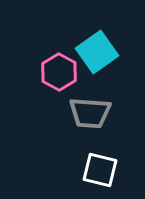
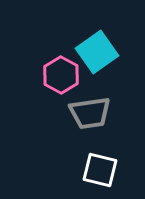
pink hexagon: moved 2 px right, 3 px down
gray trapezoid: rotated 12 degrees counterclockwise
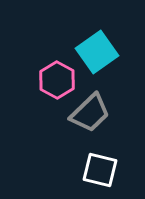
pink hexagon: moved 4 px left, 5 px down
gray trapezoid: rotated 36 degrees counterclockwise
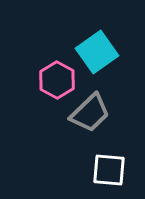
white square: moved 9 px right; rotated 9 degrees counterclockwise
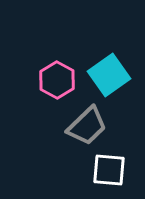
cyan square: moved 12 px right, 23 px down
gray trapezoid: moved 3 px left, 13 px down
